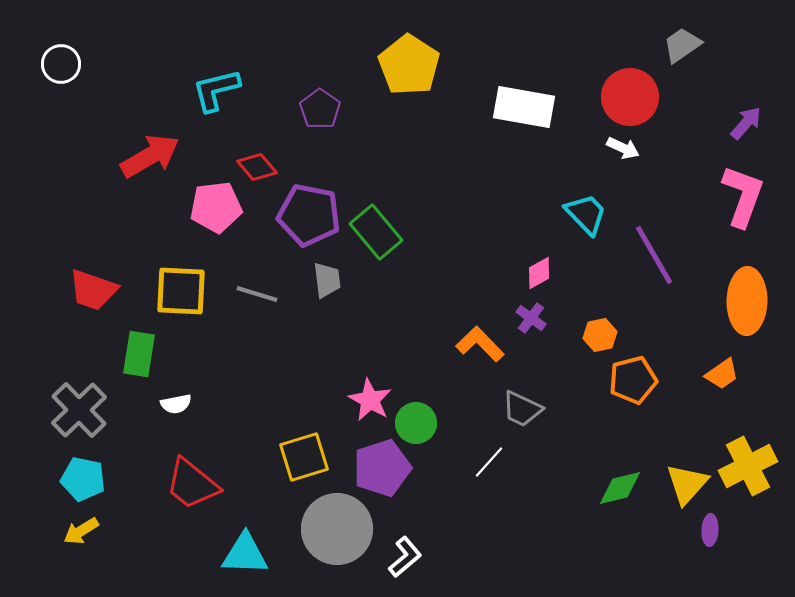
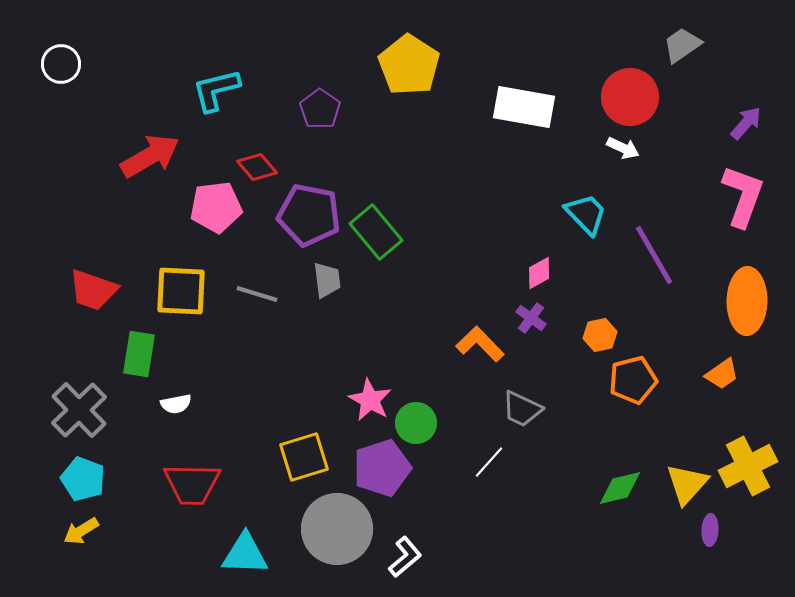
cyan pentagon at (83, 479): rotated 9 degrees clockwise
red trapezoid at (192, 484): rotated 38 degrees counterclockwise
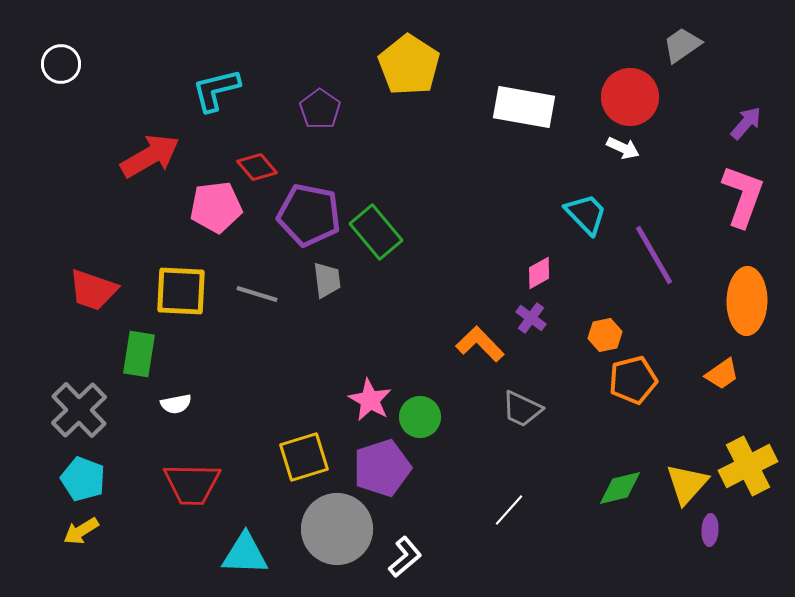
orange hexagon at (600, 335): moved 5 px right
green circle at (416, 423): moved 4 px right, 6 px up
white line at (489, 462): moved 20 px right, 48 px down
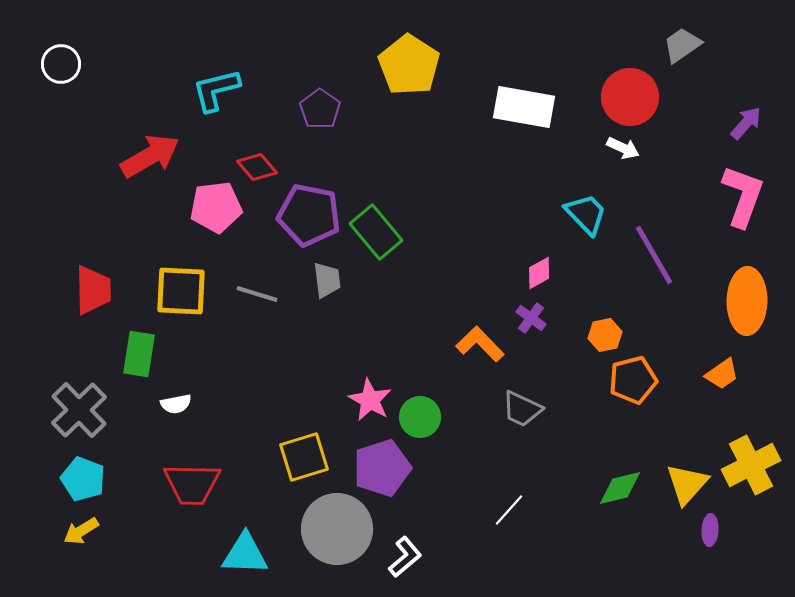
red trapezoid at (93, 290): rotated 110 degrees counterclockwise
yellow cross at (748, 466): moved 3 px right, 1 px up
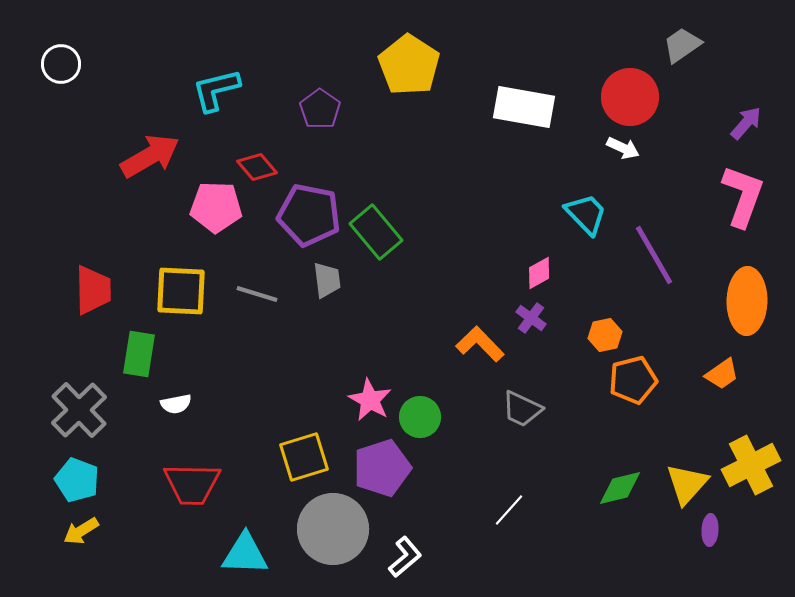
pink pentagon at (216, 207): rotated 9 degrees clockwise
cyan pentagon at (83, 479): moved 6 px left, 1 px down
gray circle at (337, 529): moved 4 px left
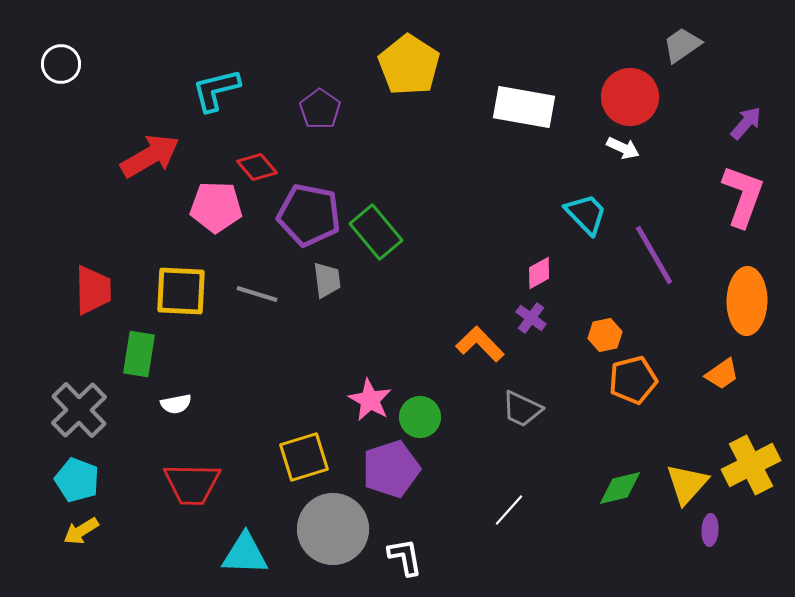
purple pentagon at (382, 468): moved 9 px right, 1 px down
white L-shape at (405, 557): rotated 60 degrees counterclockwise
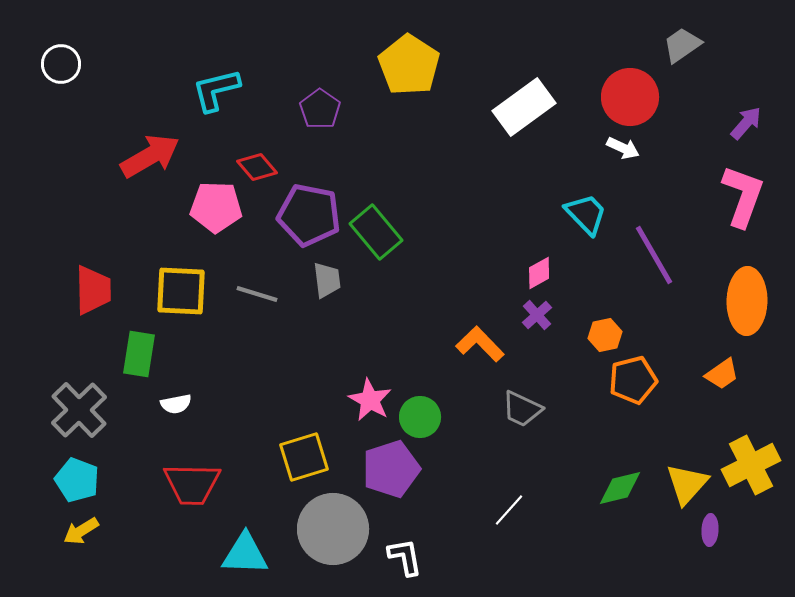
white rectangle at (524, 107): rotated 46 degrees counterclockwise
purple cross at (531, 318): moved 6 px right, 3 px up; rotated 12 degrees clockwise
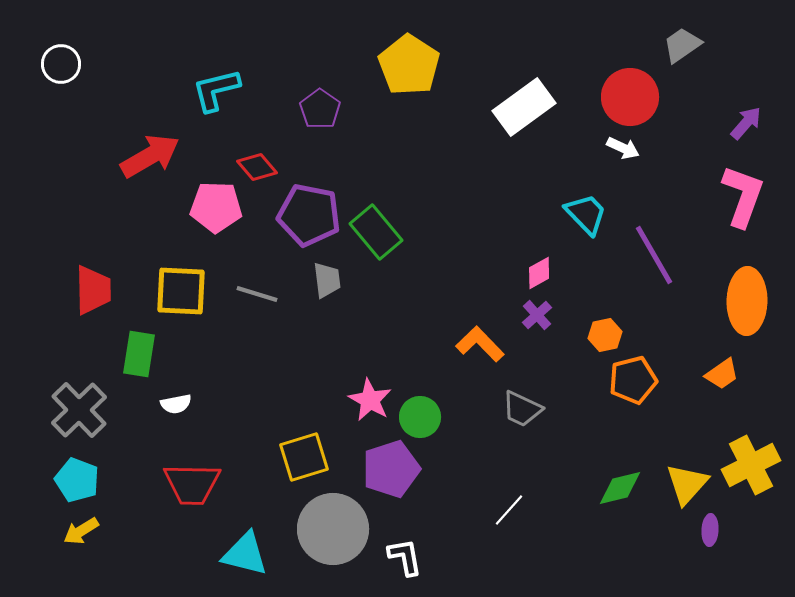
cyan triangle at (245, 554): rotated 12 degrees clockwise
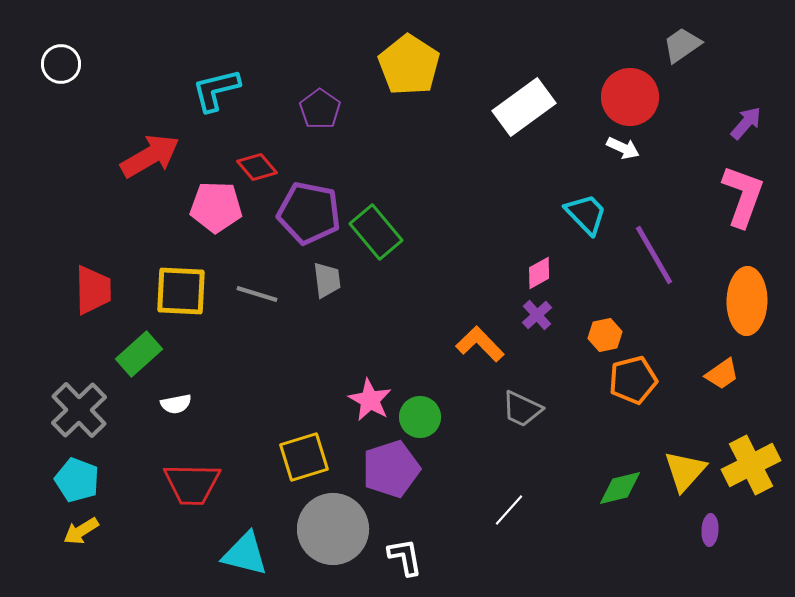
purple pentagon at (309, 215): moved 2 px up
green rectangle at (139, 354): rotated 39 degrees clockwise
yellow triangle at (687, 484): moved 2 px left, 13 px up
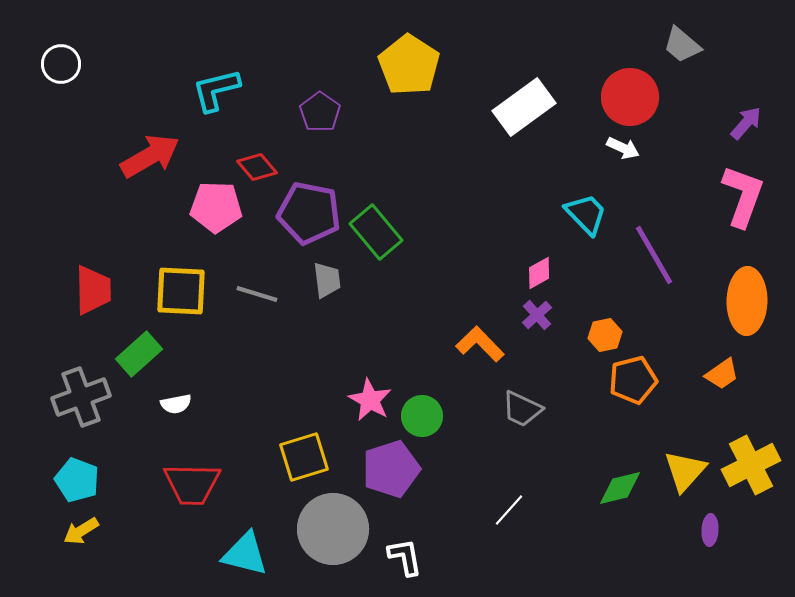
gray trapezoid at (682, 45): rotated 105 degrees counterclockwise
purple pentagon at (320, 109): moved 3 px down
gray cross at (79, 410): moved 2 px right, 13 px up; rotated 24 degrees clockwise
green circle at (420, 417): moved 2 px right, 1 px up
